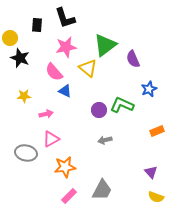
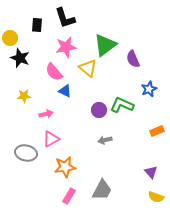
pink rectangle: rotated 14 degrees counterclockwise
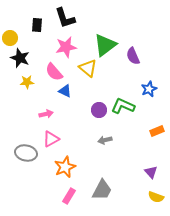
purple semicircle: moved 3 px up
yellow star: moved 3 px right, 14 px up
green L-shape: moved 1 px right, 1 px down
orange star: rotated 15 degrees counterclockwise
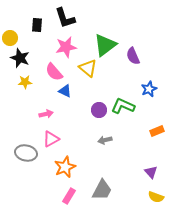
yellow star: moved 2 px left
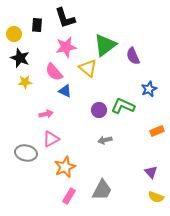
yellow circle: moved 4 px right, 4 px up
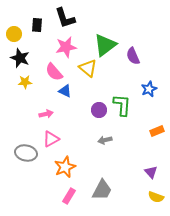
green L-shape: moved 1 px left, 1 px up; rotated 70 degrees clockwise
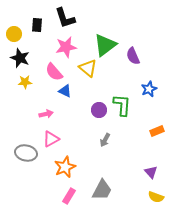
gray arrow: rotated 48 degrees counterclockwise
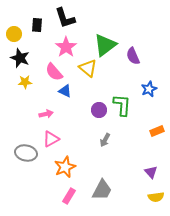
pink star: rotated 25 degrees counterclockwise
yellow semicircle: rotated 28 degrees counterclockwise
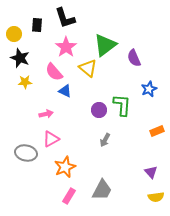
purple semicircle: moved 1 px right, 2 px down
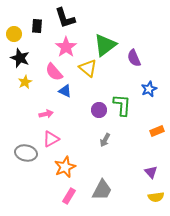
black rectangle: moved 1 px down
yellow star: rotated 24 degrees counterclockwise
